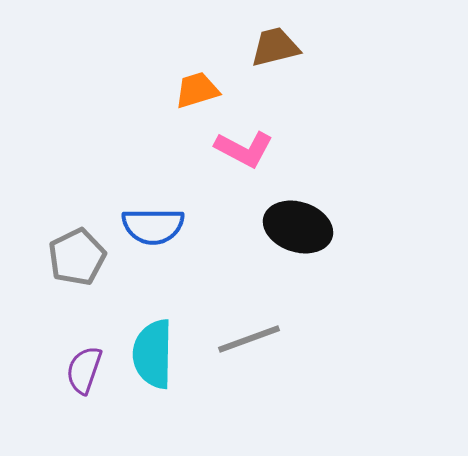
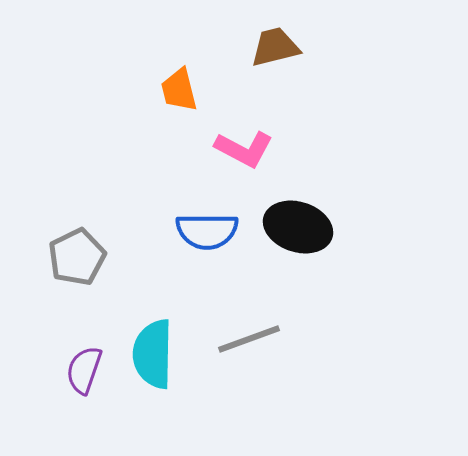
orange trapezoid: moved 18 px left; rotated 87 degrees counterclockwise
blue semicircle: moved 54 px right, 5 px down
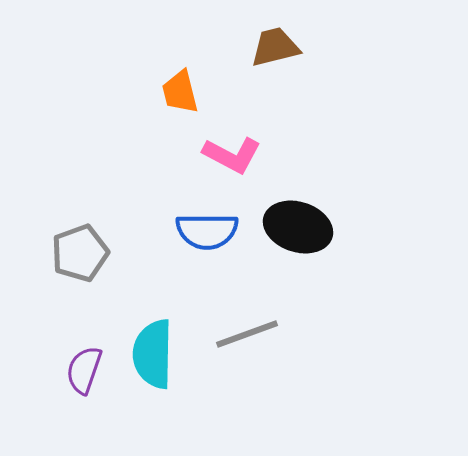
orange trapezoid: moved 1 px right, 2 px down
pink L-shape: moved 12 px left, 6 px down
gray pentagon: moved 3 px right, 4 px up; rotated 6 degrees clockwise
gray line: moved 2 px left, 5 px up
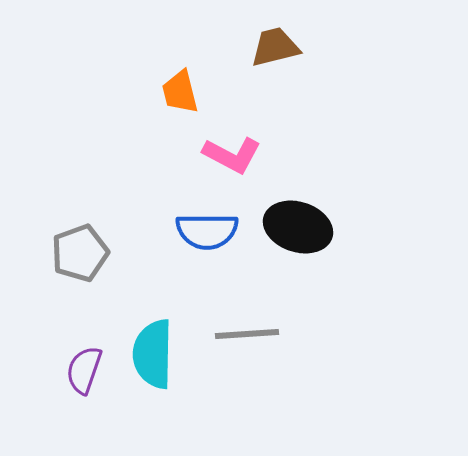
gray line: rotated 16 degrees clockwise
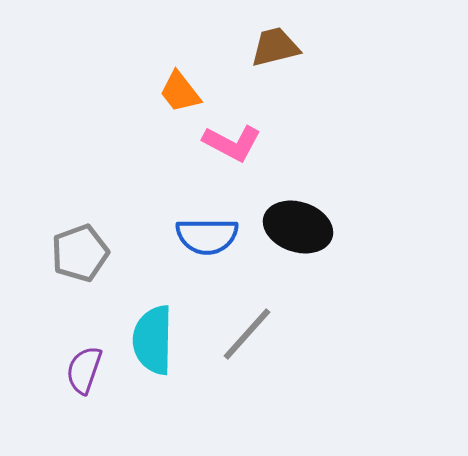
orange trapezoid: rotated 24 degrees counterclockwise
pink L-shape: moved 12 px up
blue semicircle: moved 5 px down
gray line: rotated 44 degrees counterclockwise
cyan semicircle: moved 14 px up
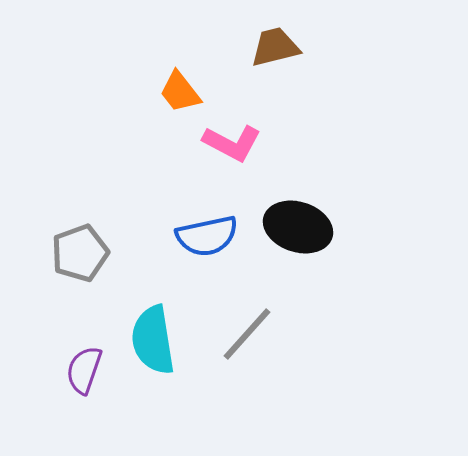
blue semicircle: rotated 12 degrees counterclockwise
cyan semicircle: rotated 10 degrees counterclockwise
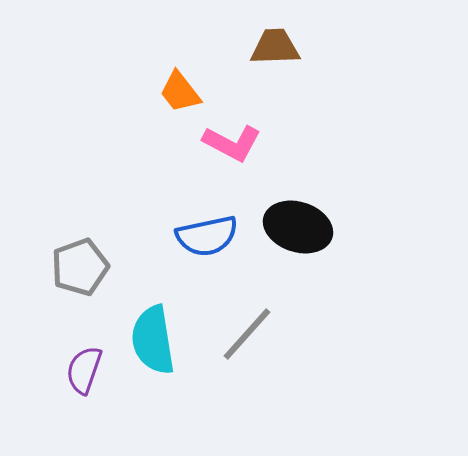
brown trapezoid: rotated 12 degrees clockwise
gray pentagon: moved 14 px down
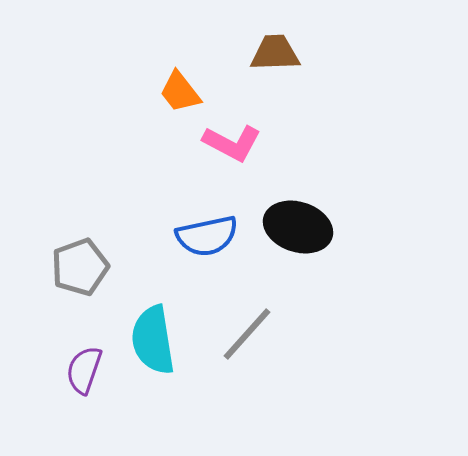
brown trapezoid: moved 6 px down
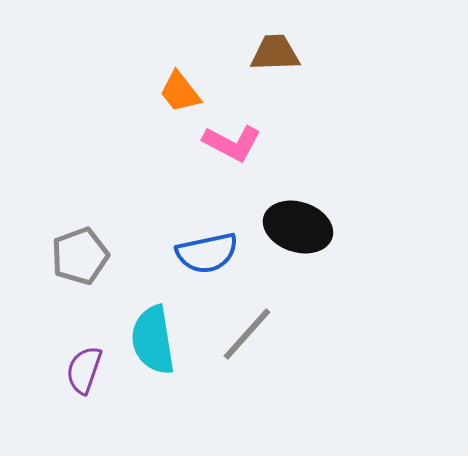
blue semicircle: moved 17 px down
gray pentagon: moved 11 px up
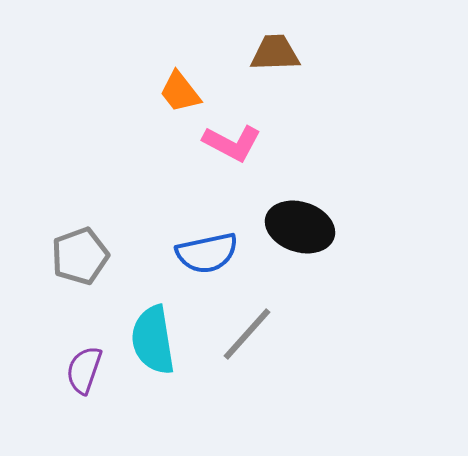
black ellipse: moved 2 px right
